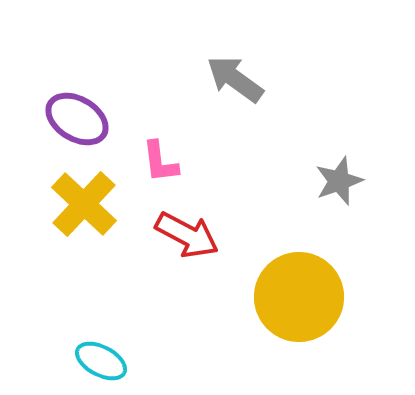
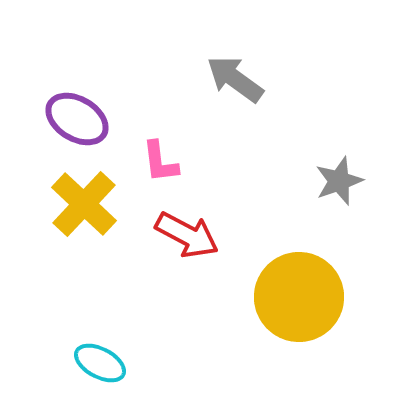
cyan ellipse: moved 1 px left, 2 px down
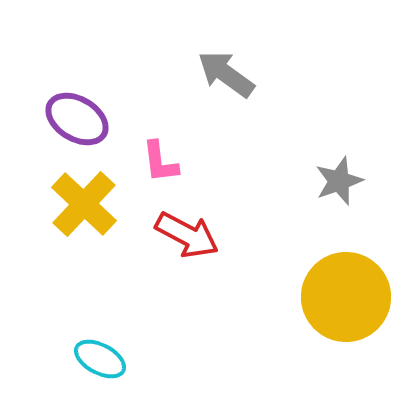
gray arrow: moved 9 px left, 5 px up
yellow circle: moved 47 px right
cyan ellipse: moved 4 px up
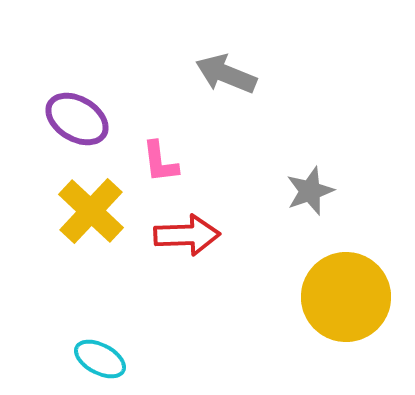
gray arrow: rotated 14 degrees counterclockwise
gray star: moved 29 px left, 10 px down
yellow cross: moved 7 px right, 7 px down
red arrow: rotated 30 degrees counterclockwise
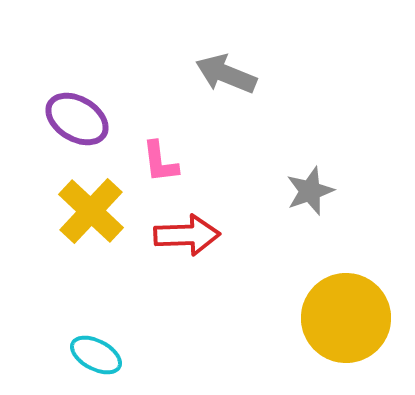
yellow circle: moved 21 px down
cyan ellipse: moved 4 px left, 4 px up
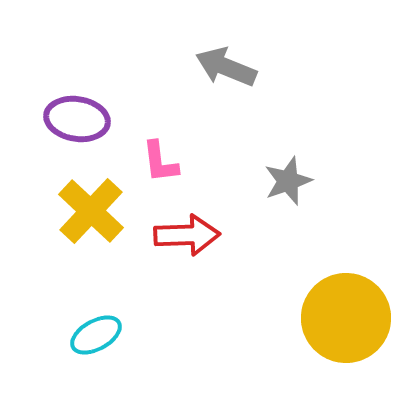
gray arrow: moved 7 px up
purple ellipse: rotated 22 degrees counterclockwise
gray star: moved 22 px left, 10 px up
cyan ellipse: moved 20 px up; rotated 57 degrees counterclockwise
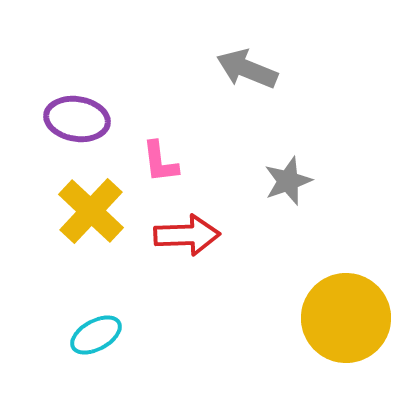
gray arrow: moved 21 px right, 2 px down
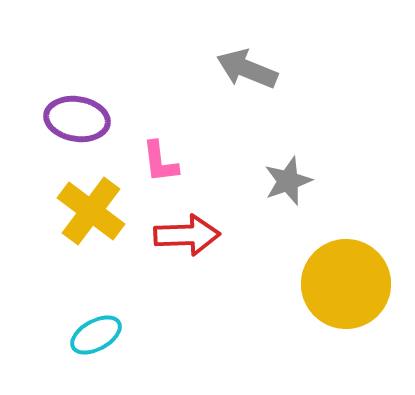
yellow cross: rotated 6 degrees counterclockwise
yellow circle: moved 34 px up
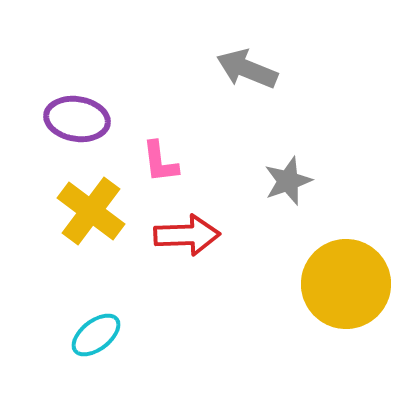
cyan ellipse: rotated 9 degrees counterclockwise
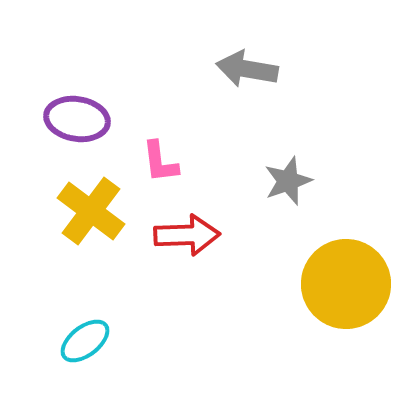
gray arrow: rotated 12 degrees counterclockwise
cyan ellipse: moved 11 px left, 6 px down
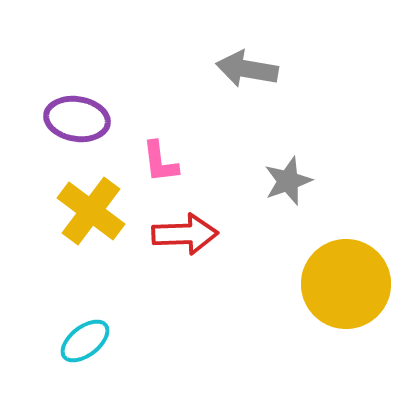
red arrow: moved 2 px left, 1 px up
